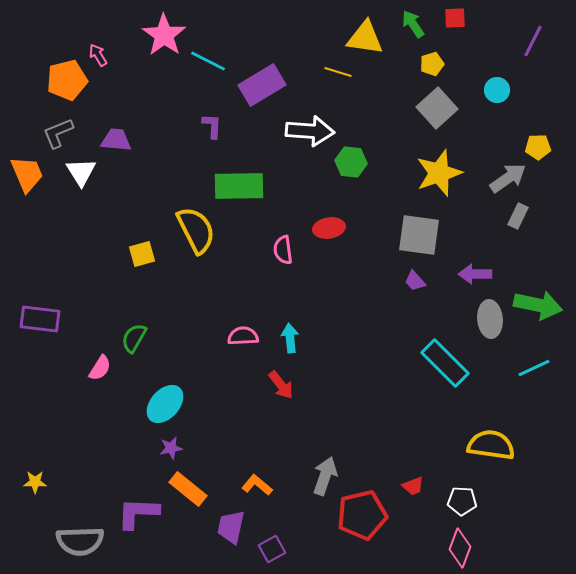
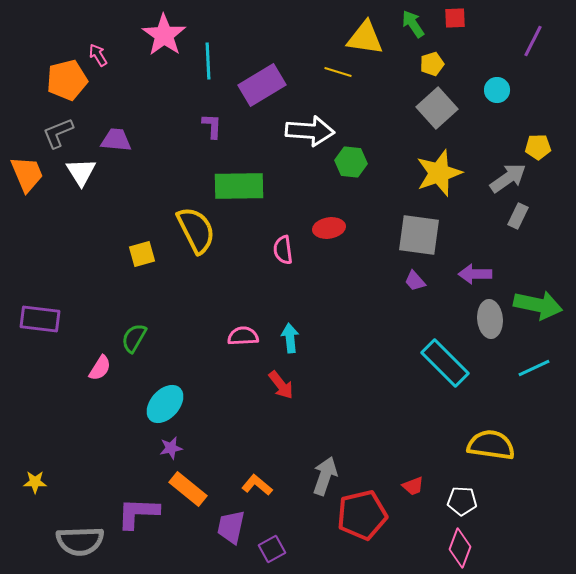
cyan line at (208, 61): rotated 60 degrees clockwise
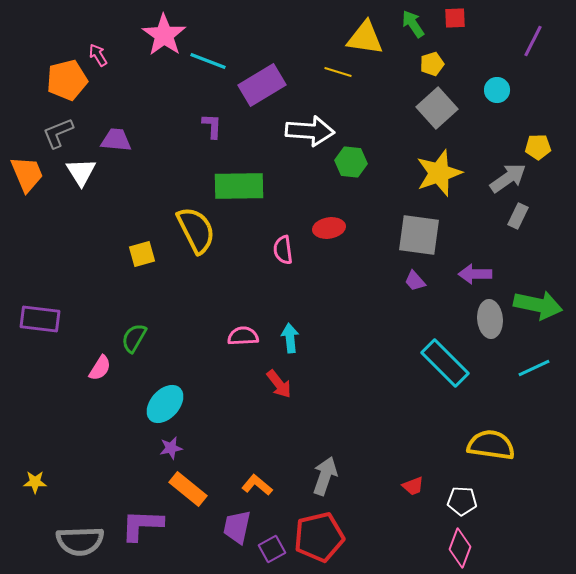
cyan line at (208, 61): rotated 66 degrees counterclockwise
red arrow at (281, 385): moved 2 px left, 1 px up
purple L-shape at (138, 513): moved 4 px right, 12 px down
red pentagon at (362, 515): moved 43 px left, 22 px down
purple trapezoid at (231, 527): moved 6 px right
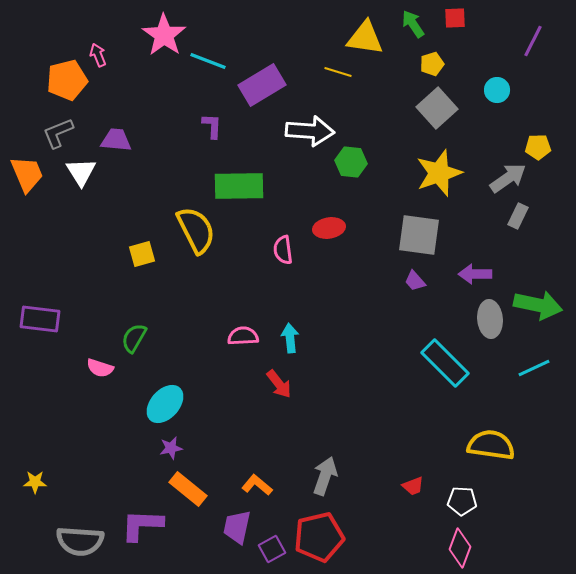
pink arrow at (98, 55): rotated 10 degrees clockwise
pink semicircle at (100, 368): rotated 76 degrees clockwise
gray semicircle at (80, 541): rotated 6 degrees clockwise
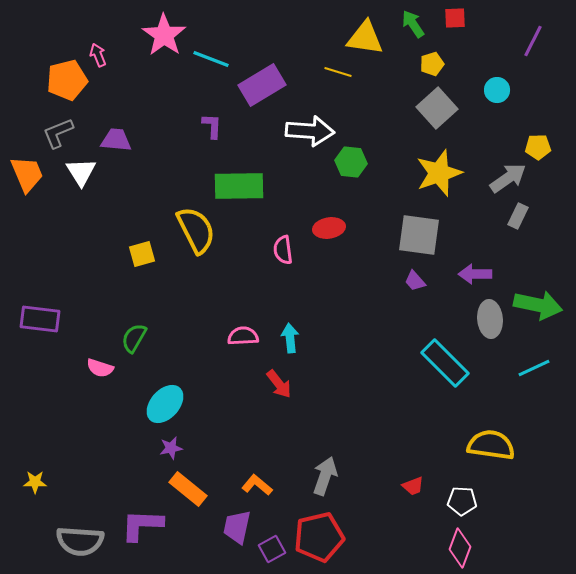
cyan line at (208, 61): moved 3 px right, 2 px up
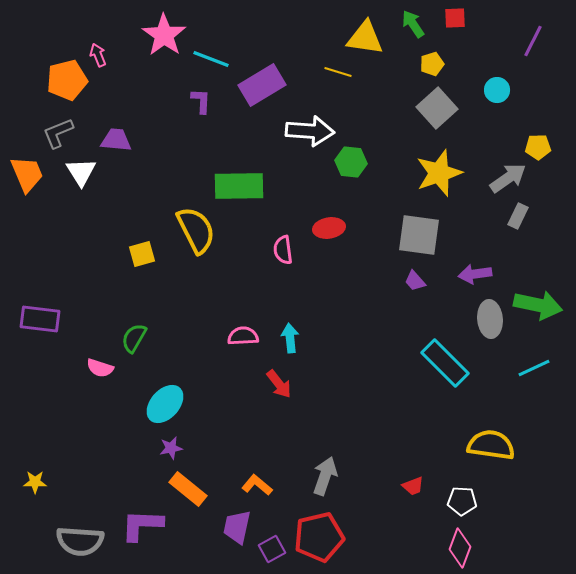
purple L-shape at (212, 126): moved 11 px left, 25 px up
purple arrow at (475, 274): rotated 8 degrees counterclockwise
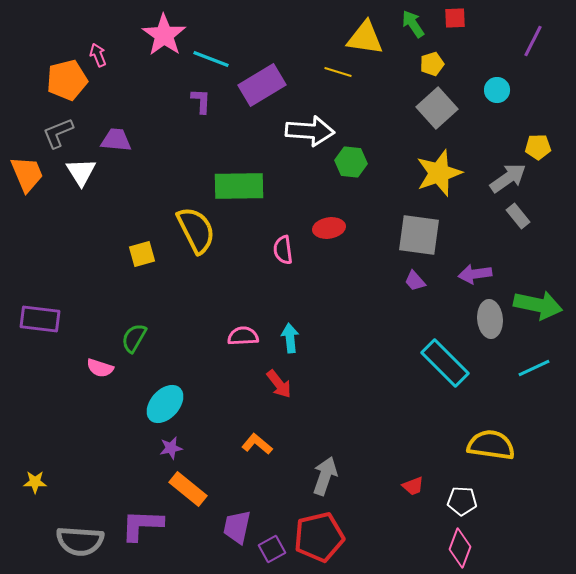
gray rectangle at (518, 216): rotated 65 degrees counterclockwise
orange L-shape at (257, 485): moved 41 px up
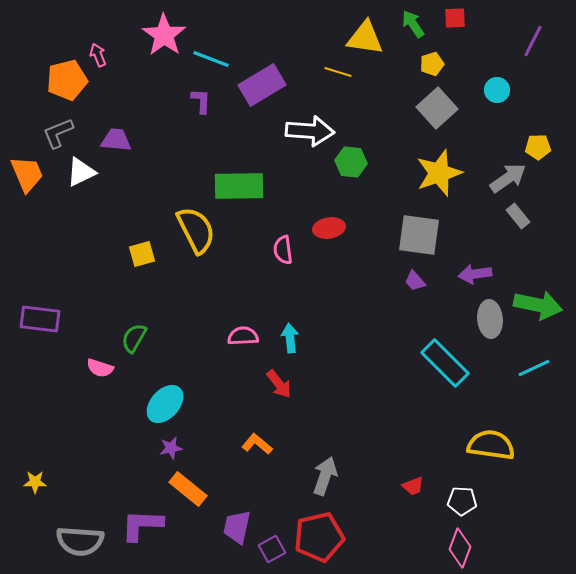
white triangle at (81, 172): rotated 36 degrees clockwise
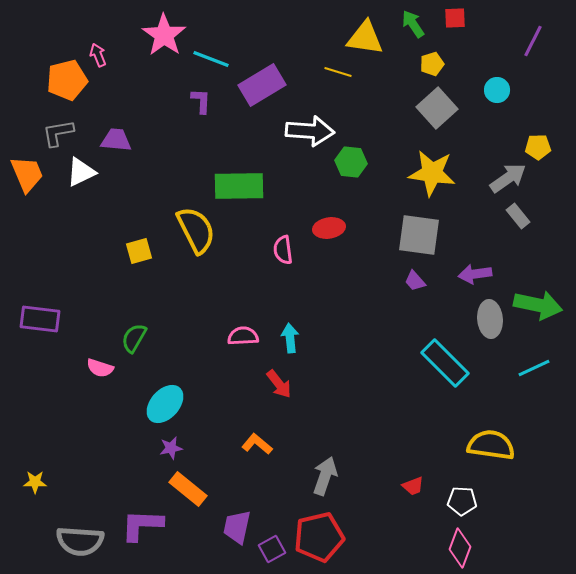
gray L-shape at (58, 133): rotated 12 degrees clockwise
yellow star at (439, 173): moved 7 px left; rotated 27 degrees clockwise
yellow square at (142, 254): moved 3 px left, 3 px up
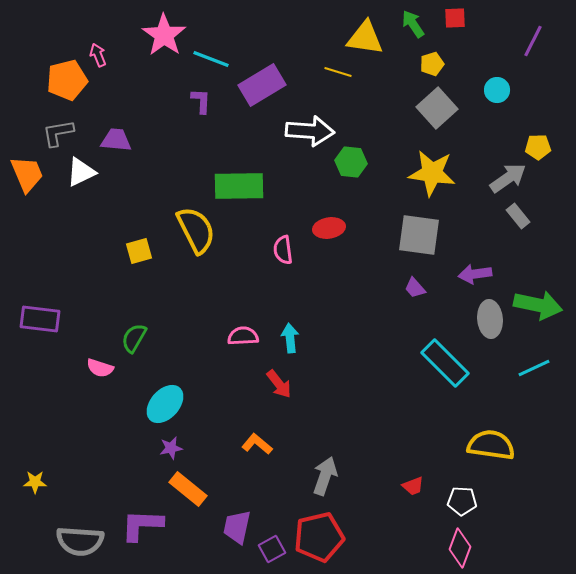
purple trapezoid at (415, 281): moved 7 px down
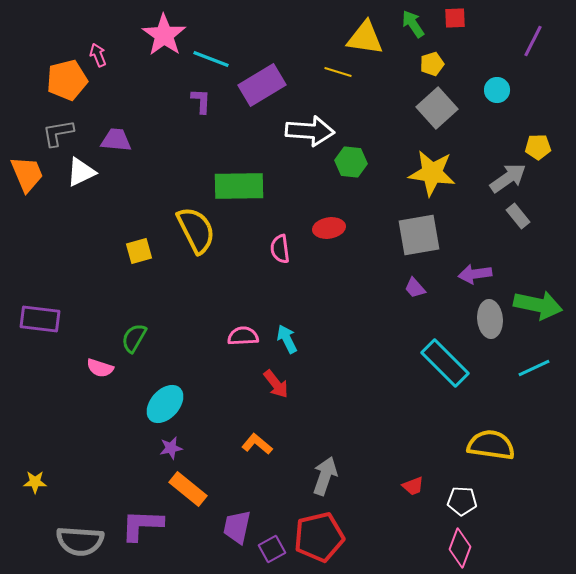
gray square at (419, 235): rotated 18 degrees counterclockwise
pink semicircle at (283, 250): moved 3 px left, 1 px up
cyan arrow at (290, 338): moved 3 px left, 1 px down; rotated 20 degrees counterclockwise
red arrow at (279, 384): moved 3 px left
